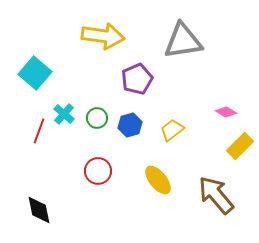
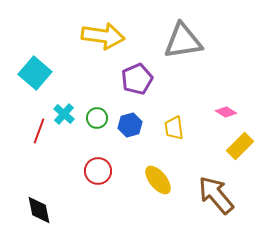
yellow trapezoid: moved 2 px right, 2 px up; rotated 60 degrees counterclockwise
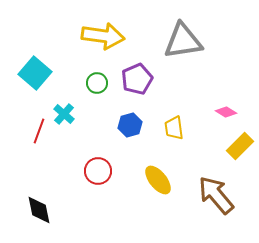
green circle: moved 35 px up
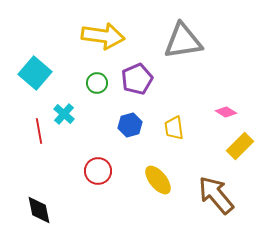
red line: rotated 30 degrees counterclockwise
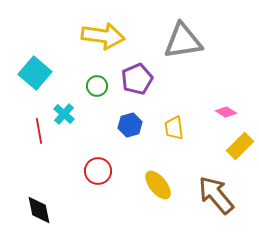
green circle: moved 3 px down
yellow ellipse: moved 5 px down
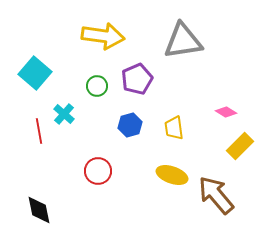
yellow ellipse: moved 14 px right, 10 px up; rotated 32 degrees counterclockwise
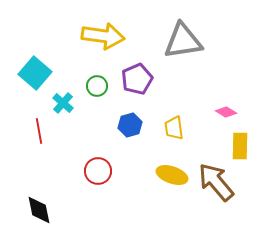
cyan cross: moved 1 px left, 11 px up
yellow rectangle: rotated 44 degrees counterclockwise
brown arrow: moved 13 px up
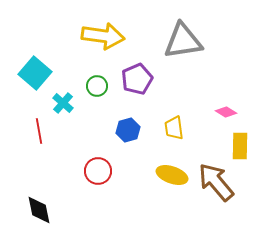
blue hexagon: moved 2 px left, 5 px down
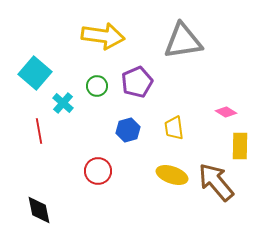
purple pentagon: moved 3 px down
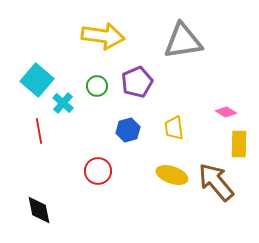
cyan square: moved 2 px right, 7 px down
yellow rectangle: moved 1 px left, 2 px up
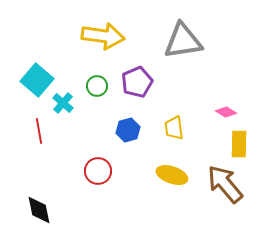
brown arrow: moved 9 px right, 2 px down
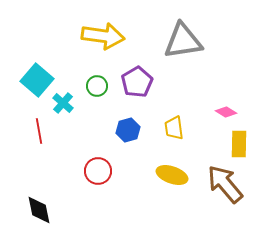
purple pentagon: rotated 8 degrees counterclockwise
